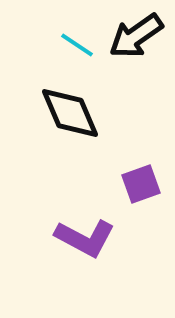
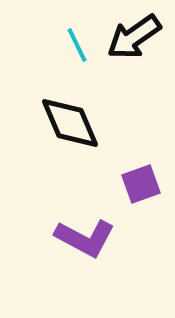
black arrow: moved 2 px left, 1 px down
cyan line: rotated 30 degrees clockwise
black diamond: moved 10 px down
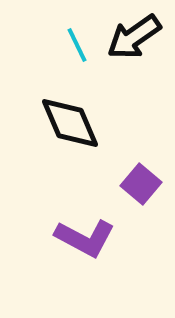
purple square: rotated 30 degrees counterclockwise
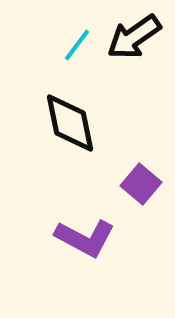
cyan line: rotated 63 degrees clockwise
black diamond: rotated 12 degrees clockwise
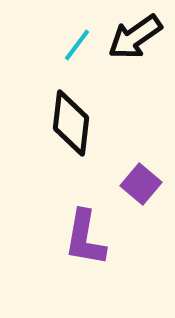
black arrow: moved 1 px right
black diamond: moved 1 px right; rotated 18 degrees clockwise
purple L-shape: rotated 72 degrees clockwise
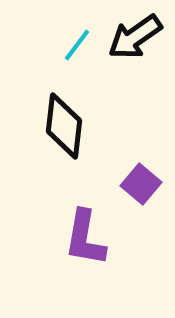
black diamond: moved 7 px left, 3 px down
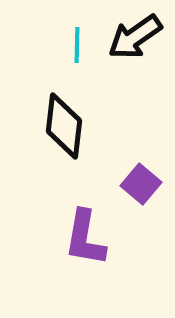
cyan line: rotated 36 degrees counterclockwise
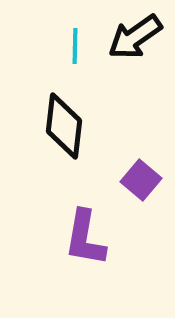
cyan line: moved 2 px left, 1 px down
purple square: moved 4 px up
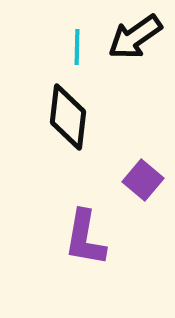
cyan line: moved 2 px right, 1 px down
black diamond: moved 4 px right, 9 px up
purple square: moved 2 px right
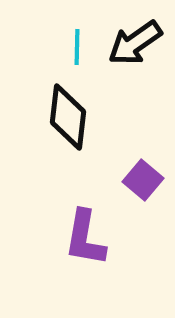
black arrow: moved 6 px down
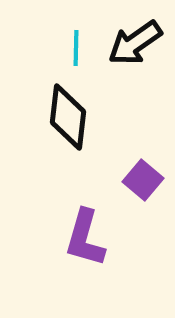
cyan line: moved 1 px left, 1 px down
purple L-shape: rotated 6 degrees clockwise
